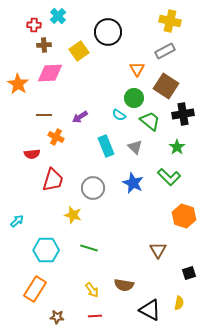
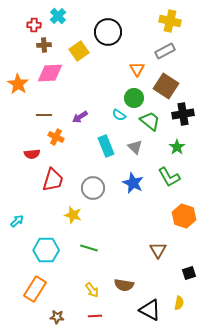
green L-shape: rotated 15 degrees clockwise
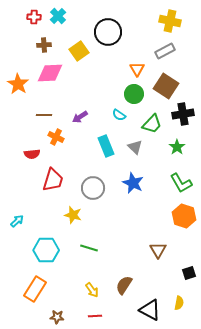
red cross: moved 8 px up
green circle: moved 4 px up
green trapezoid: moved 2 px right, 3 px down; rotated 95 degrees clockwise
green L-shape: moved 12 px right, 6 px down
brown semicircle: rotated 114 degrees clockwise
